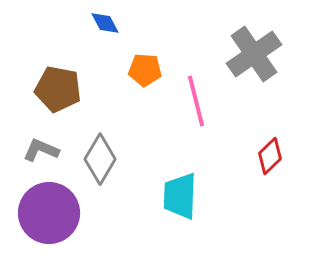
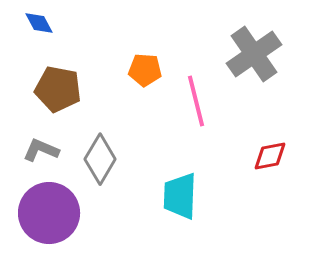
blue diamond: moved 66 px left
red diamond: rotated 33 degrees clockwise
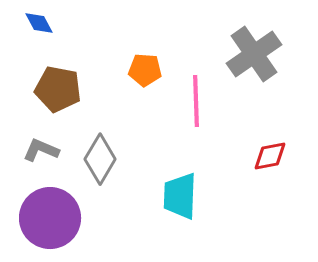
pink line: rotated 12 degrees clockwise
purple circle: moved 1 px right, 5 px down
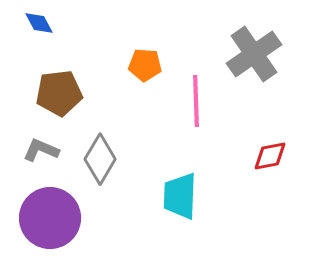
orange pentagon: moved 5 px up
brown pentagon: moved 1 px right, 4 px down; rotated 18 degrees counterclockwise
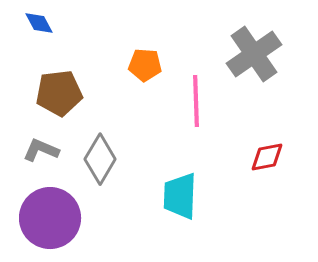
red diamond: moved 3 px left, 1 px down
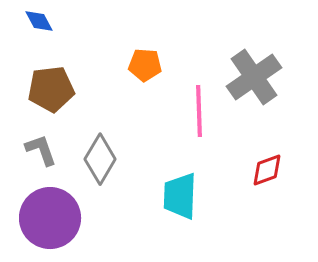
blue diamond: moved 2 px up
gray cross: moved 23 px down
brown pentagon: moved 8 px left, 4 px up
pink line: moved 3 px right, 10 px down
gray L-shape: rotated 48 degrees clockwise
red diamond: moved 13 px down; rotated 9 degrees counterclockwise
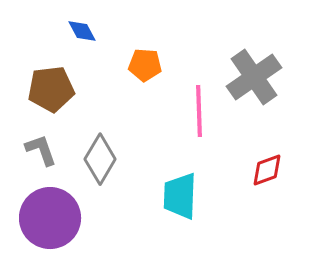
blue diamond: moved 43 px right, 10 px down
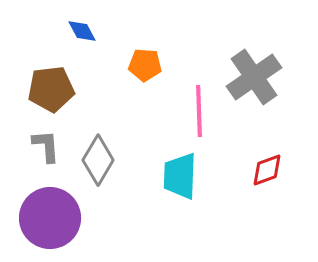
gray L-shape: moved 5 px right, 4 px up; rotated 15 degrees clockwise
gray diamond: moved 2 px left, 1 px down
cyan trapezoid: moved 20 px up
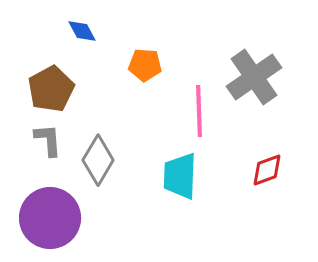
brown pentagon: rotated 21 degrees counterclockwise
gray L-shape: moved 2 px right, 6 px up
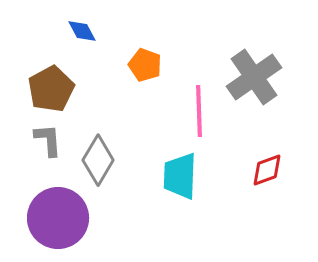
orange pentagon: rotated 16 degrees clockwise
purple circle: moved 8 px right
